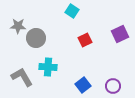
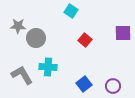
cyan square: moved 1 px left
purple square: moved 3 px right, 1 px up; rotated 24 degrees clockwise
red square: rotated 24 degrees counterclockwise
gray L-shape: moved 2 px up
blue square: moved 1 px right, 1 px up
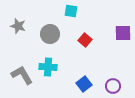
cyan square: rotated 24 degrees counterclockwise
gray star: rotated 14 degrees clockwise
gray circle: moved 14 px right, 4 px up
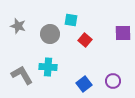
cyan square: moved 9 px down
purple circle: moved 5 px up
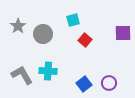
cyan square: moved 2 px right; rotated 24 degrees counterclockwise
gray star: rotated 21 degrees clockwise
gray circle: moved 7 px left
cyan cross: moved 4 px down
purple circle: moved 4 px left, 2 px down
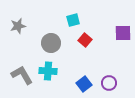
gray star: rotated 21 degrees clockwise
gray circle: moved 8 px right, 9 px down
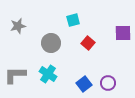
red square: moved 3 px right, 3 px down
cyan cross: moved 3 px down; rotated 30 degrees clockwise
gray L-shape: moved 7 px left; rotated 60 degrees counterclockwise
purple circle: moved 1 px left
